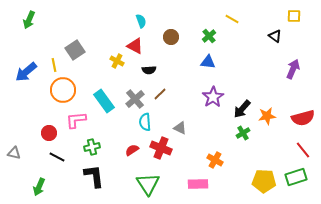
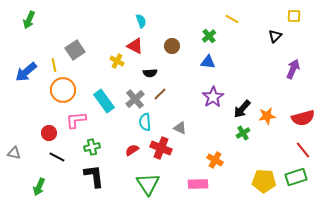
black triangle at (275, 36): rotated 40 degrees clockwise
brown circle at (171, 37): moved 1 px right, 9 px down
black semicircle at (149, 70): moved 1 px right, 3 px down
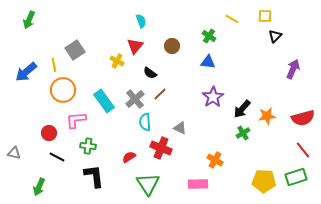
yellow square at (294, 16): moved 29 px left
green cross at (209, 36): rotated 16 degrees counterclockwise
red triangle at (135, 46): rotated 42 degrees clockwise
black semicircle at (150, 73): rotated 40 degrees clockwise
green cross at (92, 147): moved 4 px left, 1 px up; rotated 21 degrees clockwise
red semicircle at (132, 150): moved 3 px left, 7 px down
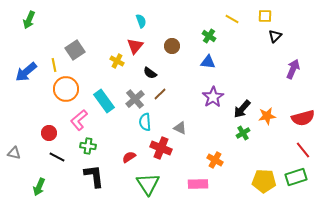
orange circle at (63, 90): moved 3 px right, 1 px up
pink L-shape at (76, 120): moved 3 px right; rotated 35 degrees counterclockwise
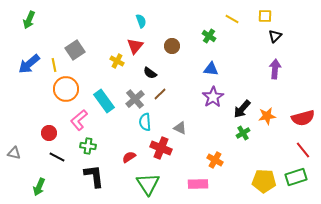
blue triangle at (208, 62): moved 3 px right, 7 px down
purple arrow at (293, 69): moved 18 px left; rotated 18 degrees counterclockwise
blue arrow at (26, 72): moved 3 px right, 8 px up
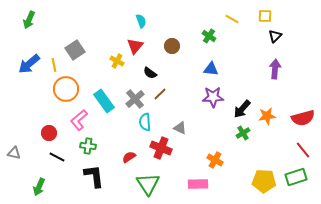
purple star at (213, 97): rotated 30 degrees clockwise
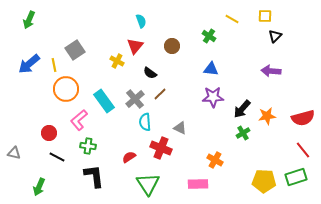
purple arrow at (275, 69): moved 4 px left, 2 px down; rotated 90 degrees counterclockwise
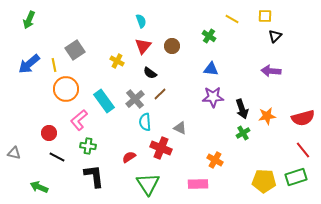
red triangle at (135, 46): moved 8 px right
black arrow at (242, 109): rotated 60 degrees counterclockwise
green arrow at (39, 187): rotated 90 degrees clockwise
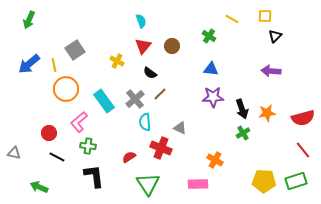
orange star at (267, 116): moved 3 px up
pink L-shape at (79, 120): moved 2 px down
green rectangle at (296, 177): moved 4 px down
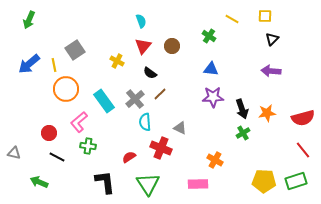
black triangle at (275, 36): moved 3 px left, 3 px down
black L-shape at (94, 176): moved 11 px right, 6 px down
green arrow at (39, 187): moved 5 px up
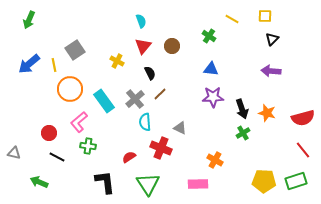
black semicircle at (150, 73): rotated 152 degrees counterclockwise
orange circle at (66, 89): moved 4 px right
orange star at (267, 113): rotated 24 degrees clockwise
